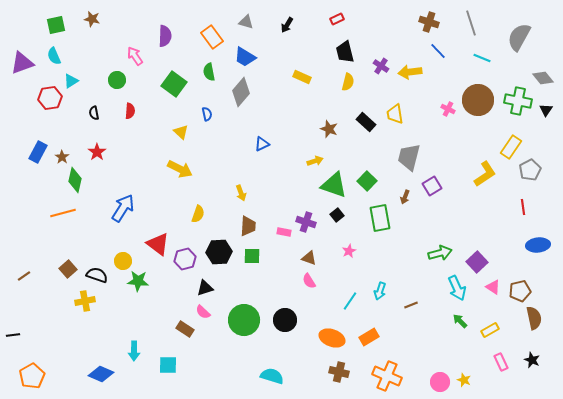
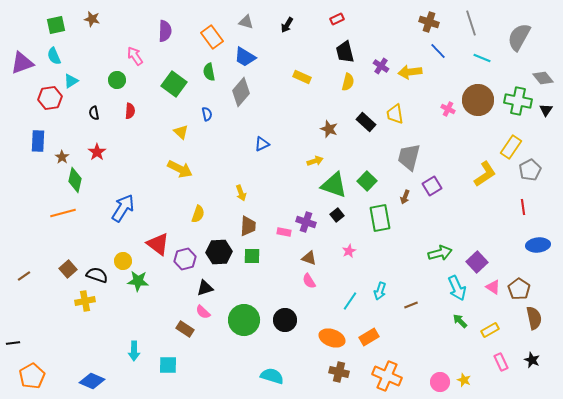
purple semicircle at (165, 36): moved 5 px up
blue rectangle at (38, 152): moved 11 px up; rotated 25 degrees counterclockwise
brown pentagon at (520, 291): moved 1 px left, 2 px up; rotated 25 degrees counterclockwise
black line at (13, 335): moved 8 px down
blue diamond at (101, 374): moved 9 px left, 7 px down
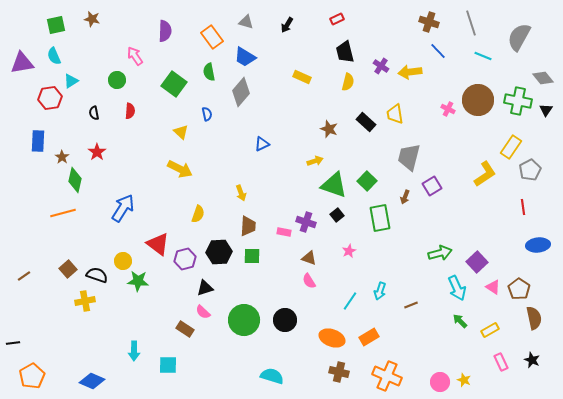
cyan line at (482, 58): moved 1 px right, 2 px up
purple triangle at (22, 63): rotated 10 degrees clockwise
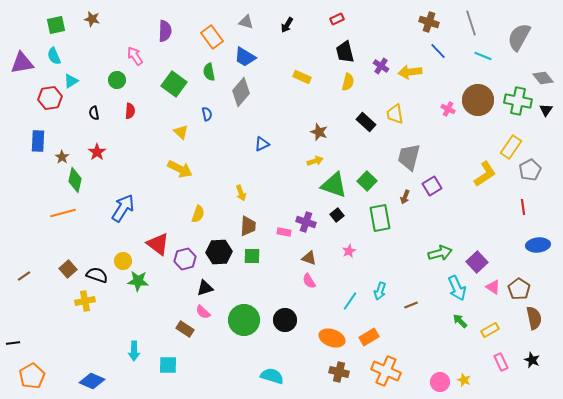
brown star at (329, 129): moved 10 px left, 3 px down
orange cross at (387, 376): moved 1 px left, 5 px up
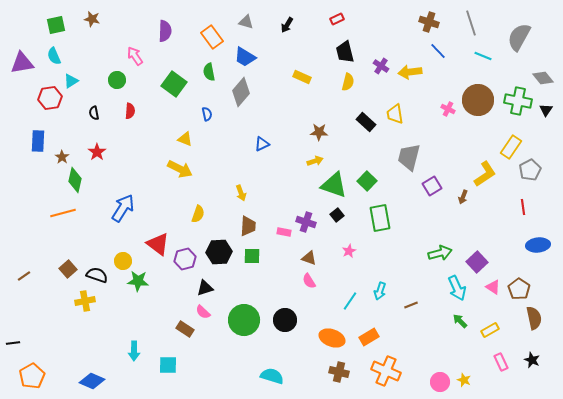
yellow triangle at (181, 132): moved 4 px right, 7 px down; rotated 21 degrees counterclockwise
brown star at (319, 132): rotated 18 degrees counterclockwise
brown arrow at (405, 197): moved 58 px right
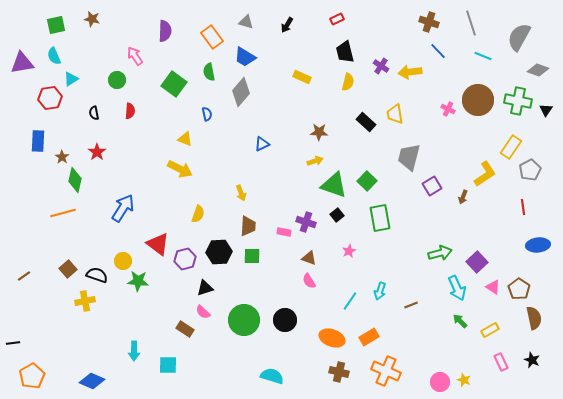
gray diamond at (543, 78): moved 5 px left, 8 px up; rotated 30 degrees counterclockwise
cyan triangle at (71, 81): moved 2 px up
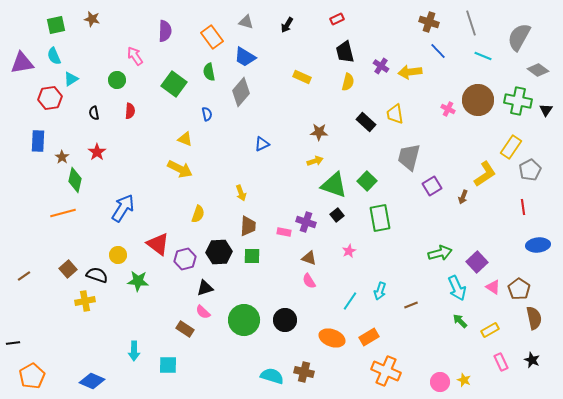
gray diamond at (538, 70): rotated 15 degrees clockwise
yellow circle at (123, 261): moved 5 px left, 6 px up
brown cross at (339, 372): moved 35 px left
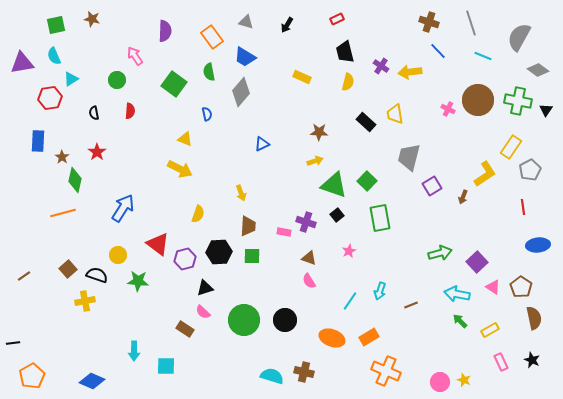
cyan arrow at (457, 288): moved 6 px down; rotated 125 degrees clockwise
brown pentagon at (519, 289): moved 2 px right, 2 px up
cyan square at (168, 365): moved 2 px left, 1 px down
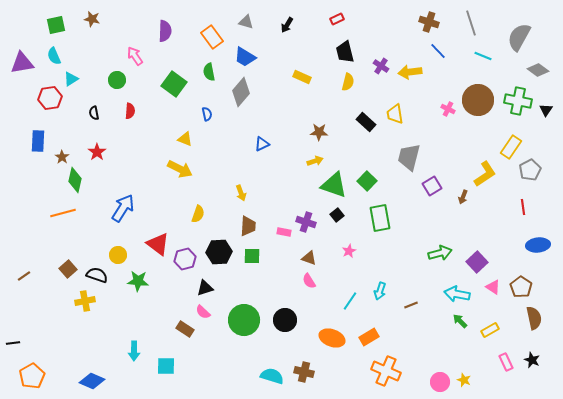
pink rectangle at (501, 362): moved 5 px right
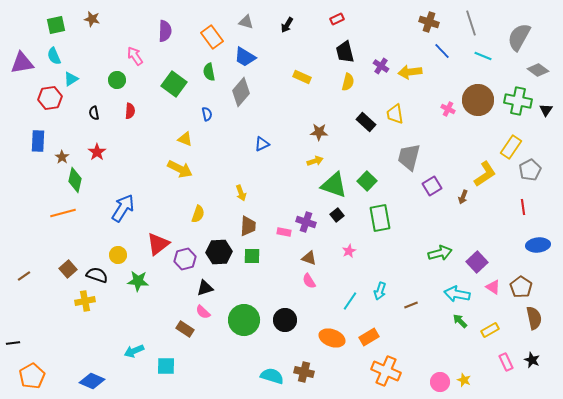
blue line at (438, 51): moved 4 px right
red triangle at (158, 244): rotated 45 degrees clockwise
cyan arrow at (134, 351): rotated 66 degrees clockwise
